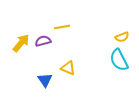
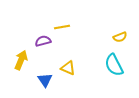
yellow semicircle: moved 2 px left
yellow arrow: moved 17 px down; rotated 18 degrees counterclockwise
cyan semicircle: moved 5 px left, 5 px down
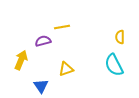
yellow semicircle: rotated 112 degrees clockwise
yellow triangle: moved 2 px left, 1 px down; rotated 42 degrees counterclockwise
blue triangle: moved 4 px left, 6 px down
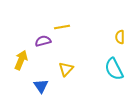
cyan semicircle: moved 4 px down
yellow triangle: rotated 28 degrees counterclockwise
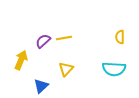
yellow line: moved 2 px right, 11 px down
purple semicircle: rotated 28 degrees counterclockwise
cyan semicircle: rotated 60 degrees counterclockwise
blue triangle: rotated 21 degrees clockwise
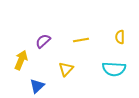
yellow line: moved 17 px right, 2 px down
blue triangle: moved 4 px left
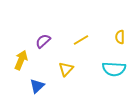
yellow line: rotated 21 degrees counterclockwise
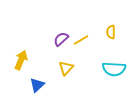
yellow semicircle: moved 9 px left, 5 px up
purple semicircle: moved 18 px right, 2 px up
yellow triangle: moved 1 px up
blue triangle: moved 1 px up
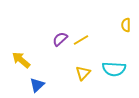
yellow semicircle: moved 15 px right, 7 px up
purple semicircle: moved 1 px left
yellow arrow: rotated 72 degrees counterclockwise
yellow triangle: moved 17 px right, 5 px down
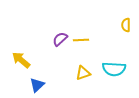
yellow line: rotated 28 degrees clockwise
yellow triangle: rotated 28 degrees clockwise
